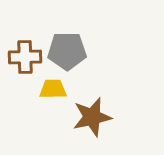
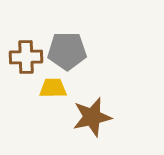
brown cross: moved 1 px right
yellow trapezoid: moved 1 px up
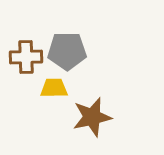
yellow trapezoid: moved 1 px right
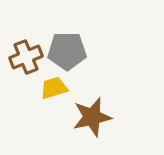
brown cross: rotated 20 degrees counterclockwise
yellow trapezoid: rotated 16 degrees counterclockwise
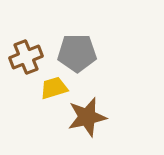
gray pentagon: moved 10 px right, 2 px down
brown star: moved 5 px left
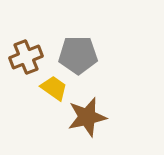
gray pentagon: moved 1 px right, 2 px down
yellow trapezoid: rotated 52 degrees clockwise
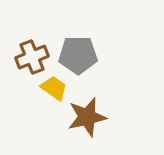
brown cross: moved 6 px right
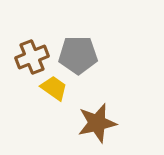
brown star: moved 10 px right, 6 px down
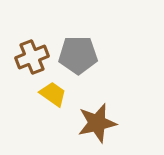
yellow trapezoid: moved 1 px left, 6 px down
